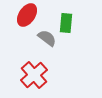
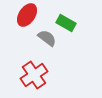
green rectangle: rotated 66 degrees counterclockwise
red cross: rotated 8 degrees clockwise
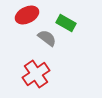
red ellipse: rotated 30 degrees clockwise
red cross: moved 2 px right, 1 px up
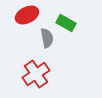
gray semicircle: rotated 42 degrees clockwise
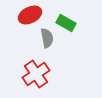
red ellipse: moved 3 px right
